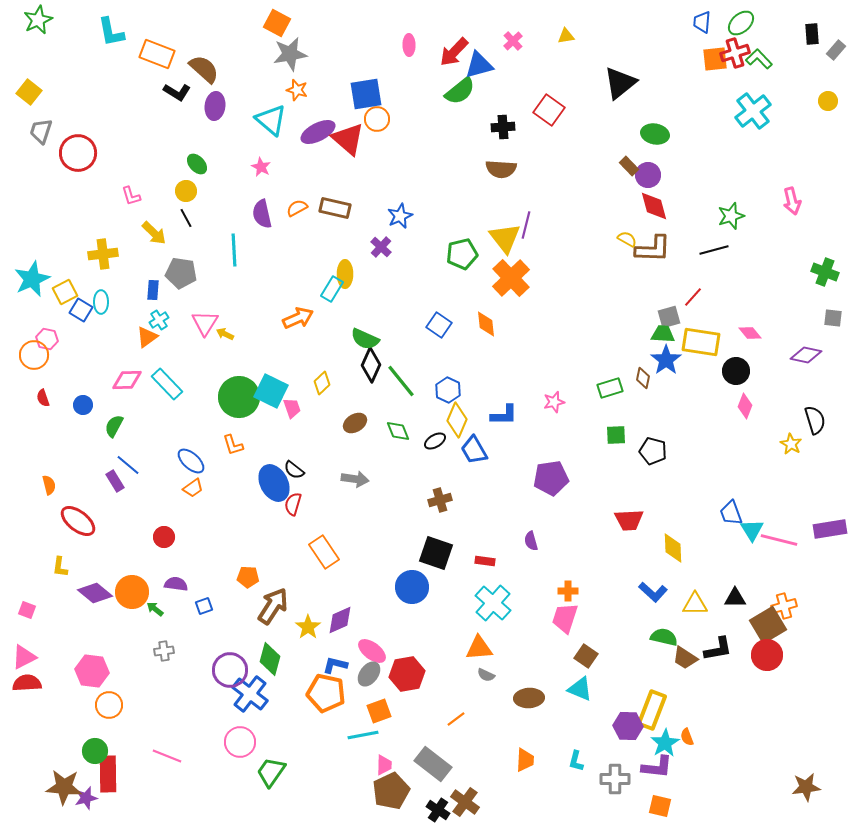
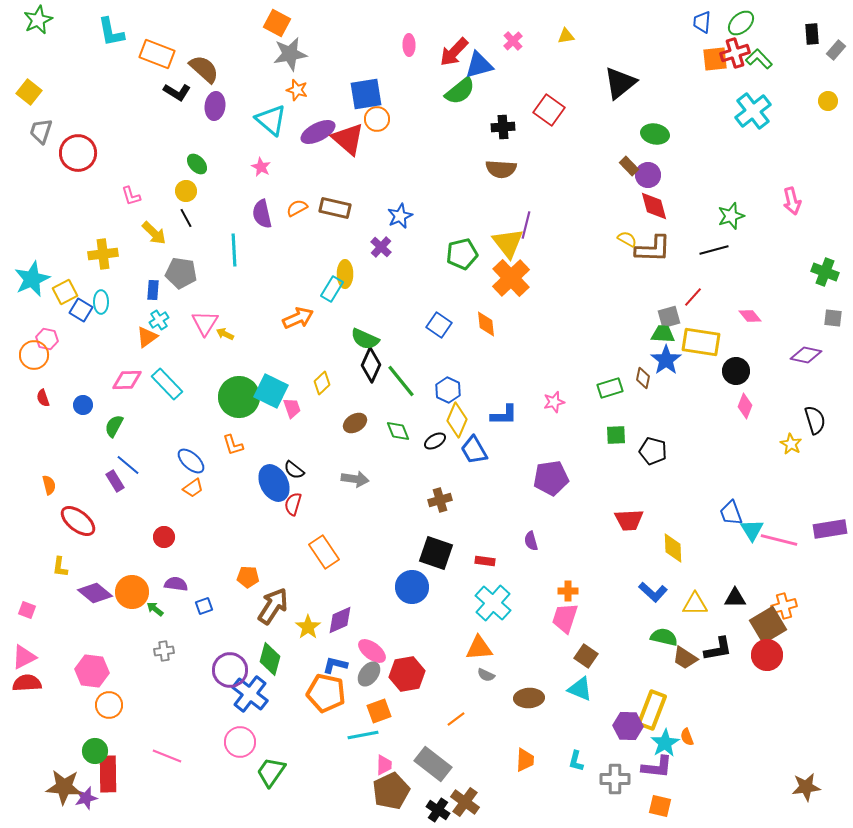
yellow triangle at (505, 238): moved 3 px right, 5 px down
pink diamond at (750, 333): moved 17 px up
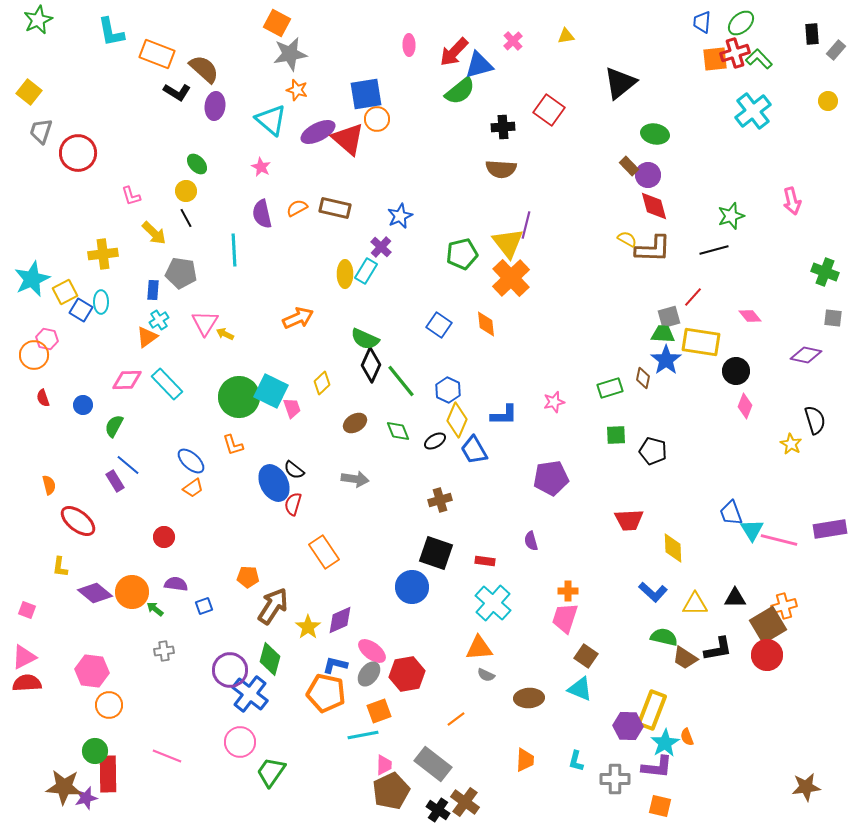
cyan rectangle at (332, 289): moved 34 px right, 18 px up
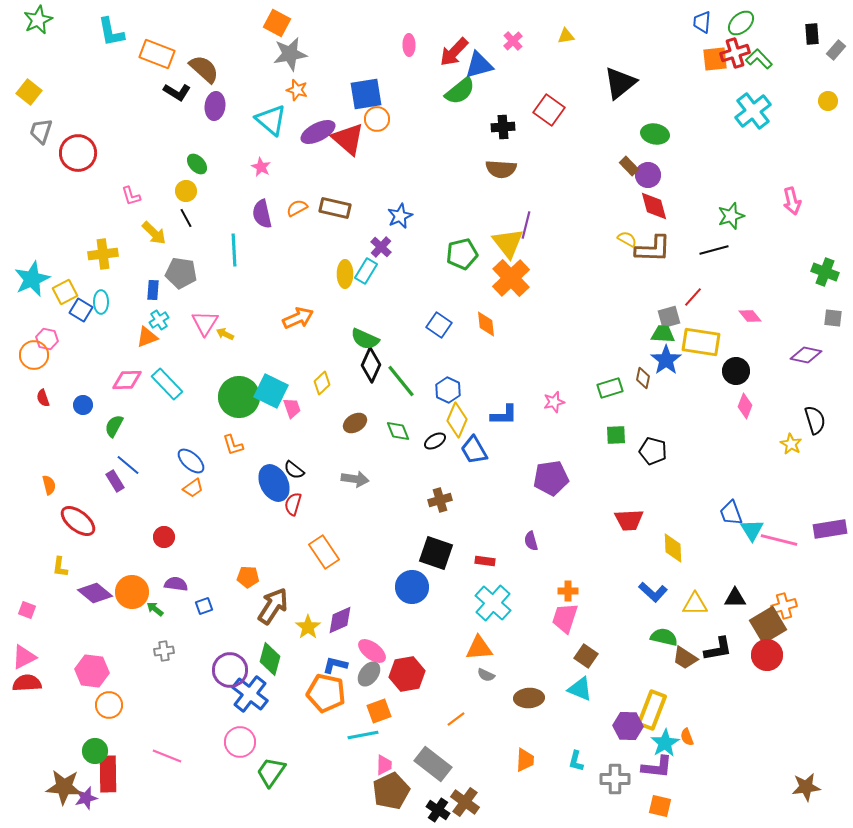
orange triangle at (147, 337): rotated 15 degrees clockwise
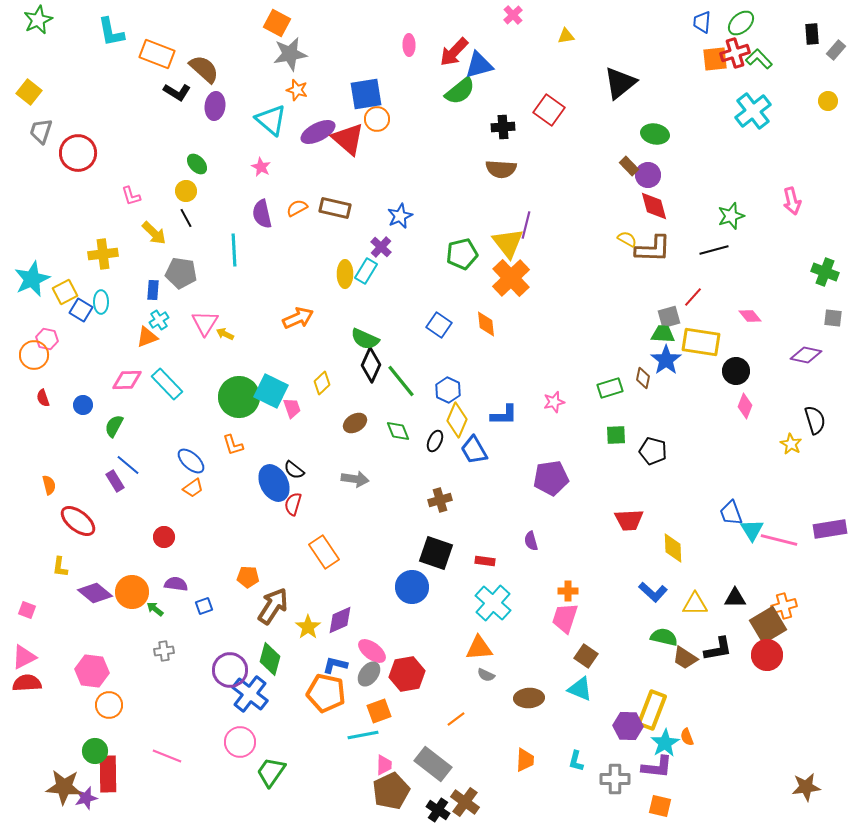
pink cross at (513, 41): moved 26 px up
black ellipse at (435, 441): rotated 35 degrees counterclockwise
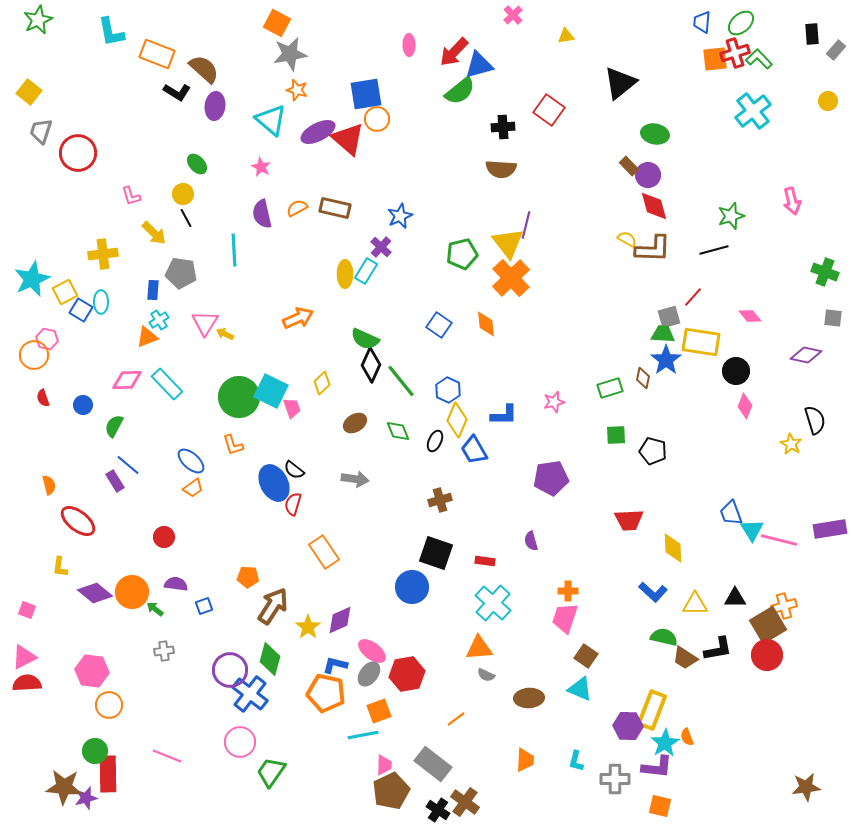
yellow circle at (186, 191): moved 3 px left, 3 px down
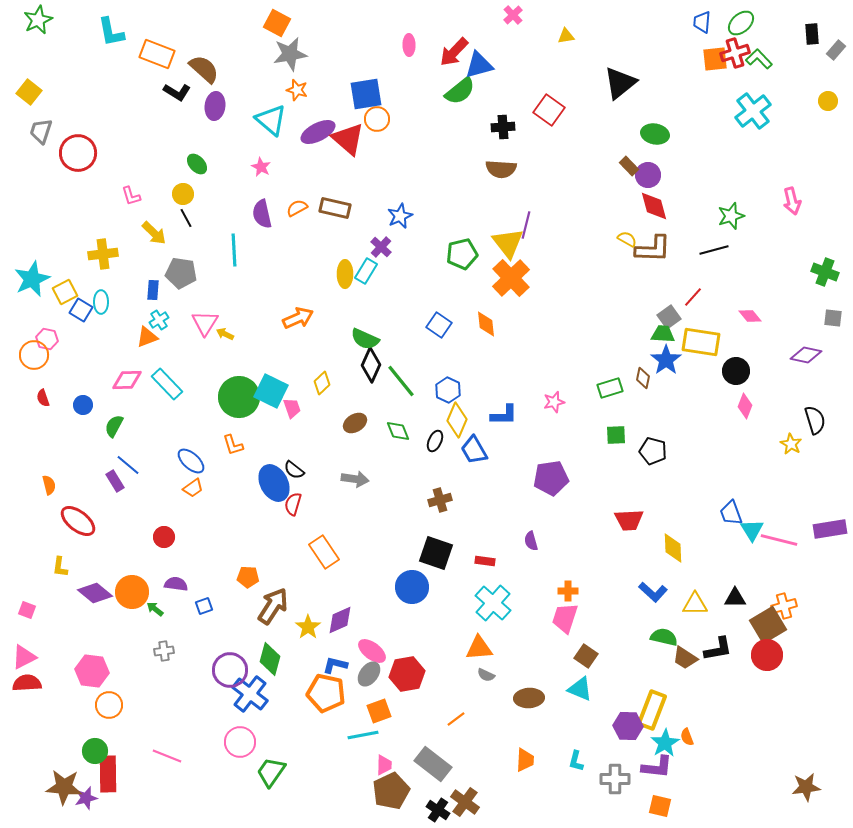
gray square at (669, 317): rotated 20 degrees counterclockwise
